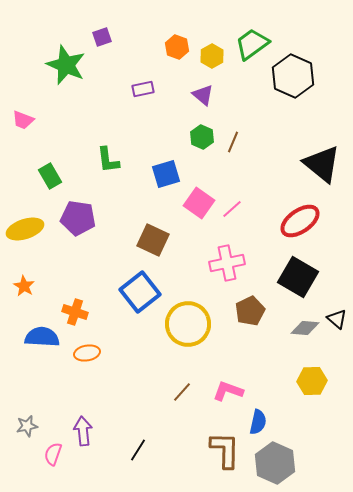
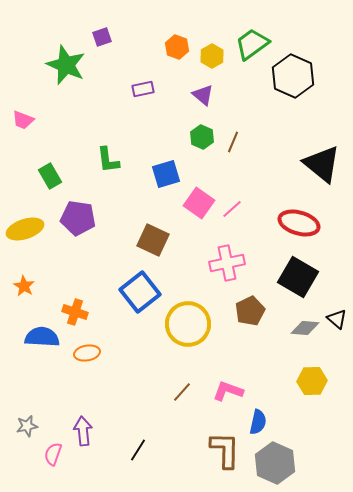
red ellipse at (300, 221): moved 1 px left, 2 px down; rotated 51 degrees clockwise
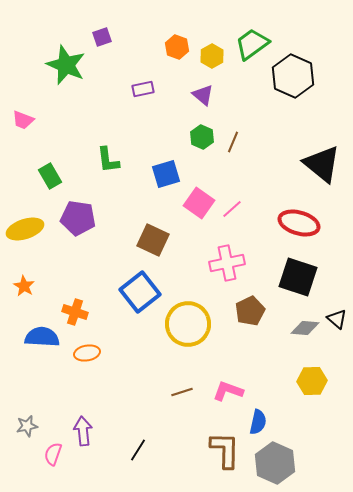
black square at (298, 277): rotated 12 degrees counterclockwise
brown line at (182, 392): rotated 30 degrees clockwise
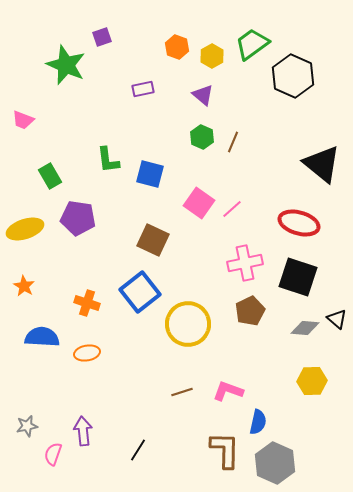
blue square at (166, 174): moved 16 px left; rotated 32 degrees clockwise
pink cross at (227, 263): moved 18 px right
orange cross at (75, 312): moved 12 px right, 9 px up
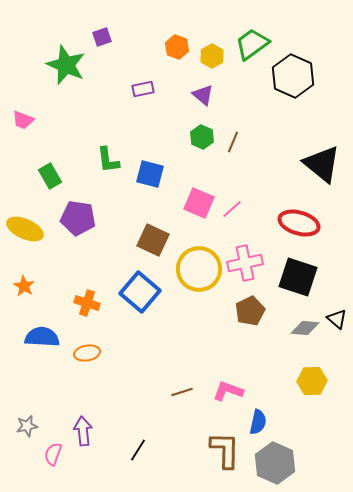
pink square at (199, 203): rotated 12 degrees counterclockwise
yellow ellipse at (25, 229): rotated 42 degrees clockwise
blue square at (140, 292): rotated 12 degrees counterclockwise
yellow circle at (188, 324): moved 11 px right, 55 px up
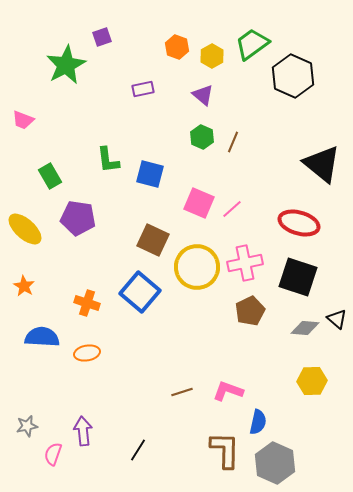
green star at (66, 65): rotated 21 degrees clockwise
yellow ellipse at (25, 229): rotated 18 degrees clockwise
yellow circle at (199, 269): moved 2 px left, 2 px up
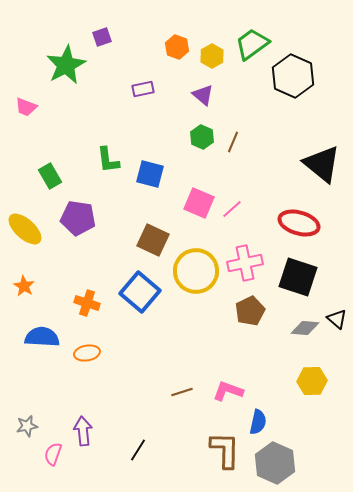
pink trapezoid at (23, 120): moved 3 px right, 13 px up
yellow circle at (197, 267): moved 1 px left, 4 px down
